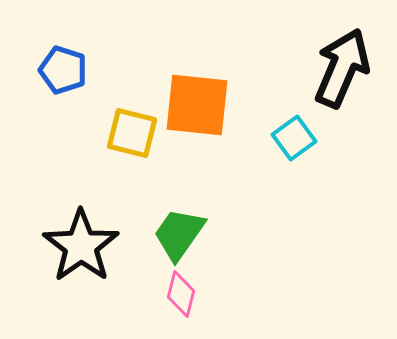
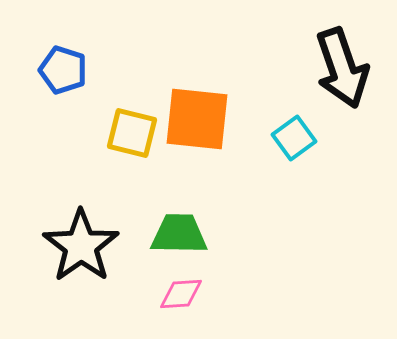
black arrow: rotated 138 degrees clockwise
orange square: moved 14 px down
green trapezoid: rotated 56 degrees clockwise
pink diamond: rotated 72 degrees clockwise
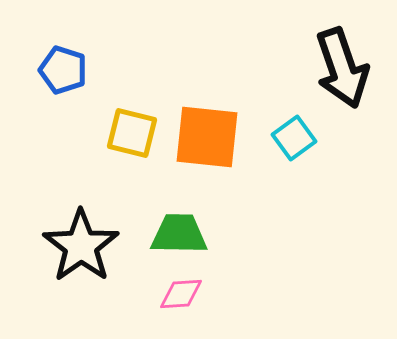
orange square: moved 10 px right, 18 px down
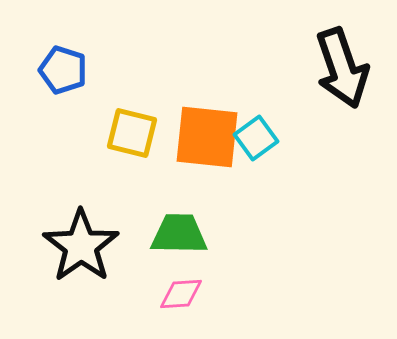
cyan square: moved 38 px left
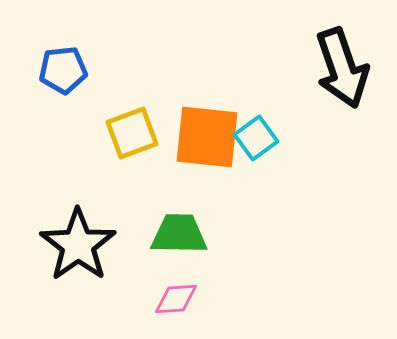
blue pentagon: rotated 24 degrees counterclockwise
yellow square: rotated 34 degrees counterclockwise
black star: moved 3 px left, 1 px up
pink diamond: moved 5 px left, 5 px down
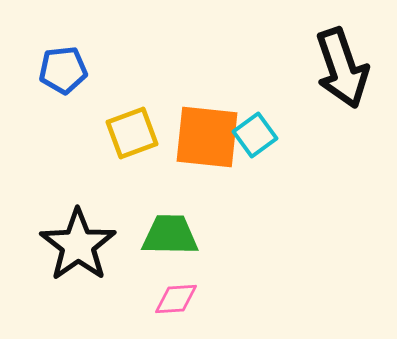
cyan square: moved 1 px left, 3 px up
green trapezoid: moved 9 px left, 1 px down
